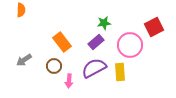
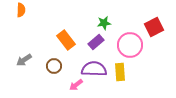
orange rectangle: moved 4 px right, 2 px up
purple semicircle: moved 1 px down; rotated 30 degrees clockwise
pink arrow: moved 7 px right, 4 px down; rotated 48 degrees clockwise
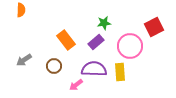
pink circle: moved 1 px down
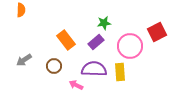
red square: moved 3 px right, 5 px down
pink arrow: rotated 64 degrees clockwise
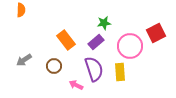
red square: moved 1 px left, 1 px down
purple semicircle: rotated 70 degrees clockwise
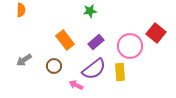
green star: moved 14 px left, 12 px up
red square: rotated 24 degrees counterclockwise
orange rectangle: moved 1 px left
purple semicircle: rotated 70 degrees clockwise
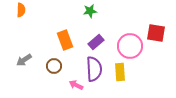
red square: rotated 30 degrees counterclockwise
orange rectangle: rotated 18 degrees clockwise
purple semicircle: rotated 55 degrees counterclockwise
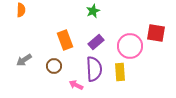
green star: moved 3 px right; rotated 16 degrees counterclockwise
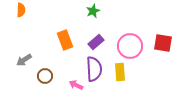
red square: moved 7 px right, 10 px down
brown circle: moved 9 px left, 10 px down
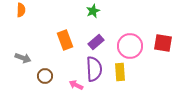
gray arrow: moved 1 px left, 2 px up; rotated 126 degrees counterclockwise
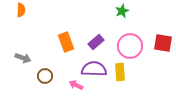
green star: moved 29 px right
orange rectangle: moved 1 px right, 2 px down
purple semicircle: rotated 85 degrees counterclockwise
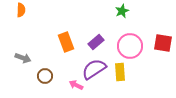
purple semicircle: rotated 35 degrees counterclockwise
